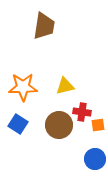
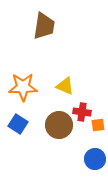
yellow triangle: rotated 36 degrees clockwise
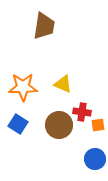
yellow triangle: moved 2 px left, 2 px up
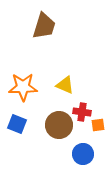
brown trapezoid: rotated 8 degrees clockwise
yellow triangle: moved 2 px right, 1 px down
blue square: moved 1 px left; rotated 12 degrees counterclockwise
blue circle: moved 12 px left, 5 px up
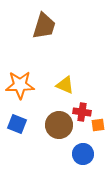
orange star: moved 3 px left, 2 px up
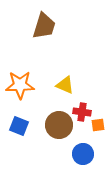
blue square: moved 2 px right, 2 px down
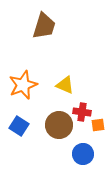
orange star: moved 3 px right; rotated 20 degrees counterclockwise
blue square: rotated 12 degrees clockwise
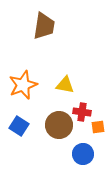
brown trapezoid: rotated 8 degrees counterclockwise
yellow triangle: rotated 12 degrees counterclockwise
orange square: moved 2 px down
